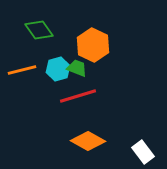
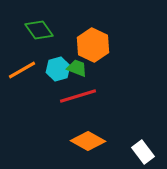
orange line: rotated 16 degrees counterclockwise
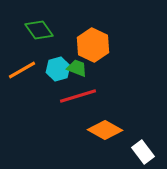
orange diamond: moved 17 px right, 11 px up
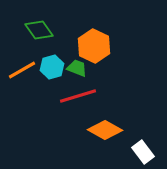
orange hexagon: moved 1 px right, 1 px down
cyan hexagon: moved 6 px left, 2 px up
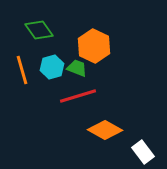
orange line: rotated 76 degrees counterclockwise
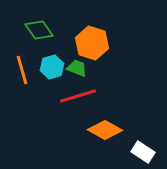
orange hexagon: moved 2 px left, 3 px up; rotated 8 degrees counterclockwise
white rectangle: rotated 20 degrees counterclockwise
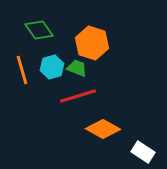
orange diamond: moved 2 px left, 1 px up
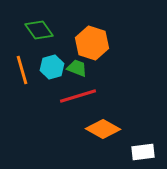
white rectangle: rotated 40 degrees counterclockwise
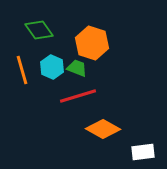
cyan hexagon: rotated 20 degrees counterclockwise
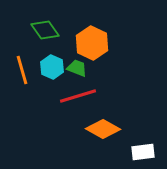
green diamond: moved 6 px right
orange hexagon: rotated 8 degrees clockwise
